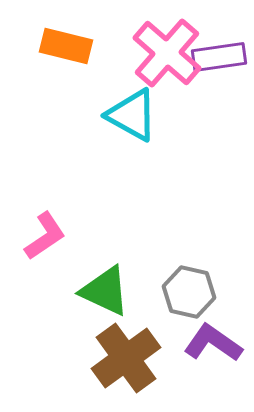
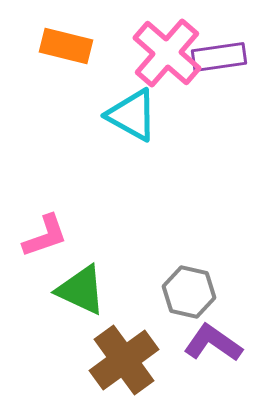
pink L-shape: rotated 15 degrees clockwise
green triangle: moved 24 px left, 1 px up
brown cross: moved 2 px left, 2 px down
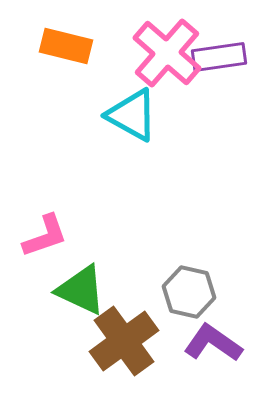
brown cross: moved 19 px up
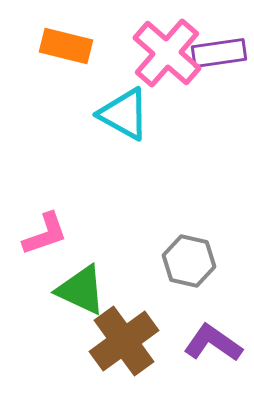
purple rectangle: moved 4 px up
cyan triangle: moved 8 px left, 1 px up
pink L-shape: moved 2 px up
gray hexagon: moved 31 px up
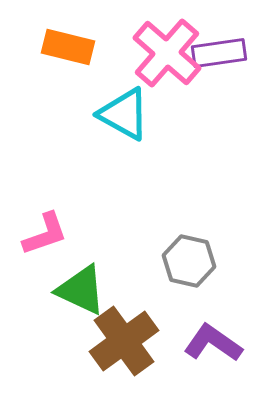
orange rectangle: moved 2 px right, 1 px down
